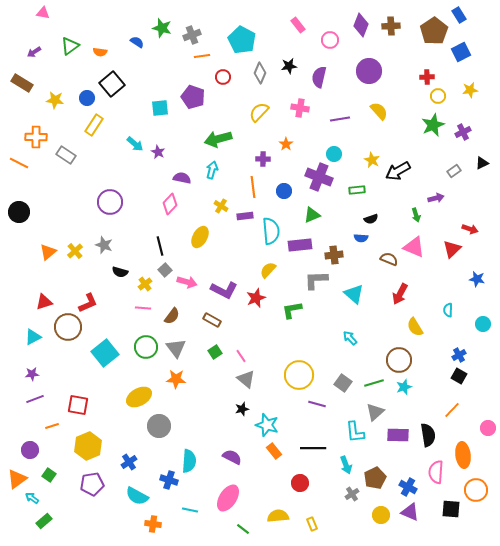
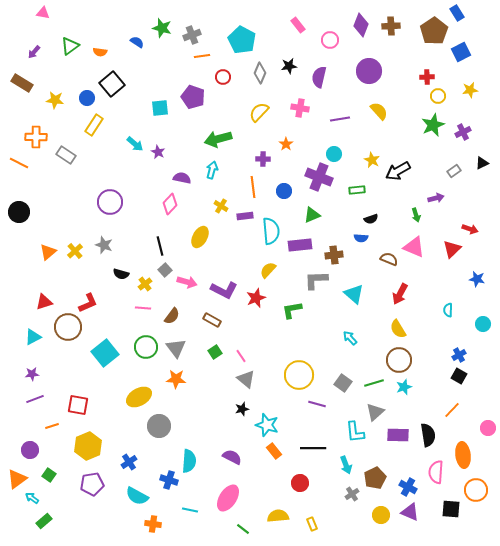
blue rectangle at (459, 15): moved 2 px left, 2 px up
purple arrow at (34, 52): rotated 16 degrees counterclockwise
black semicircle at (120, 272): moved 1 px right, 2 px down
yellow semicircle at (415, 327): moved 17 px left, 2 px down
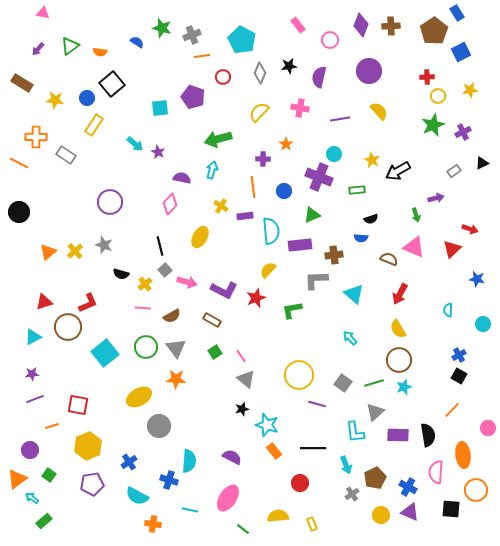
purple arrow at (34, 52): moved 4 px right, 3 px up
brown semicircle at (172, 316): rotated 24 degrees clockwise
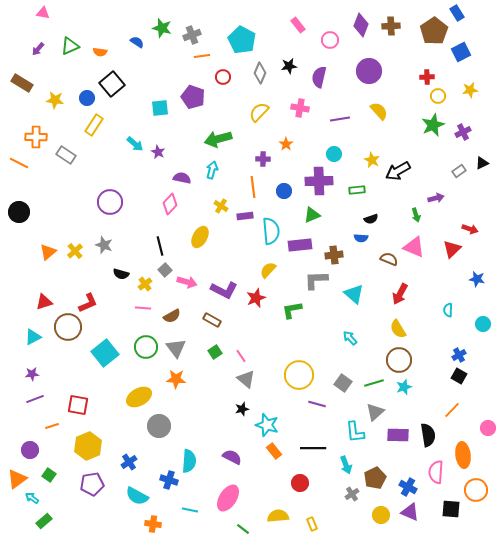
green triangle at (70, 46): rotated 12 degrees clockwise
gray rectangle at (454, 171): moved 5 px right
purple cross at (319, 177): moved 4 px down; rotated 24 degrees counterclockwise
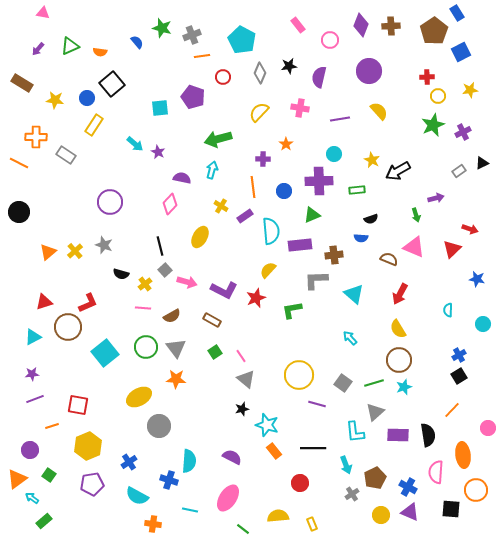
blue semicircle at (137, 42): rotated 16 degrees clockwise
purple rectangle at (245, 216): rotated 28 degrees counterclockwise
black square at (459, 376): rotated 28 degrees clockwise
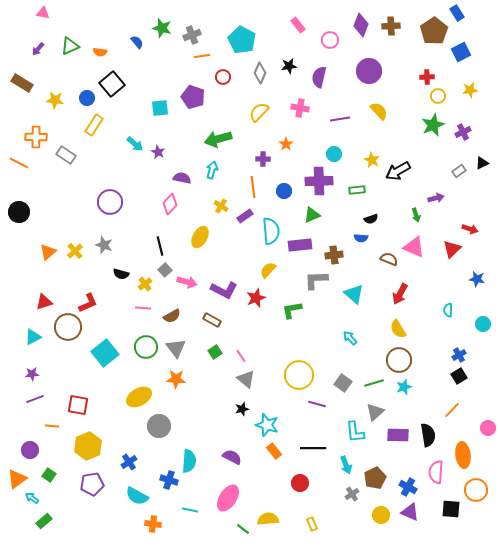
orange line at (52, 426): rotated 24 degrees clockwise
yellow semicircle at (278, 516): moved 10 px left, 3 px down
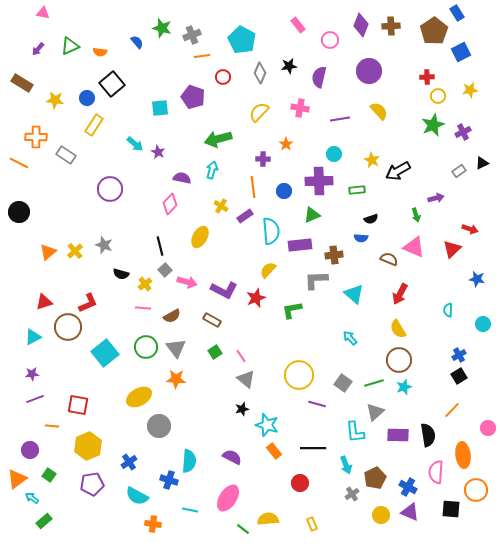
purple circle at (110, 202): moved 13 px up
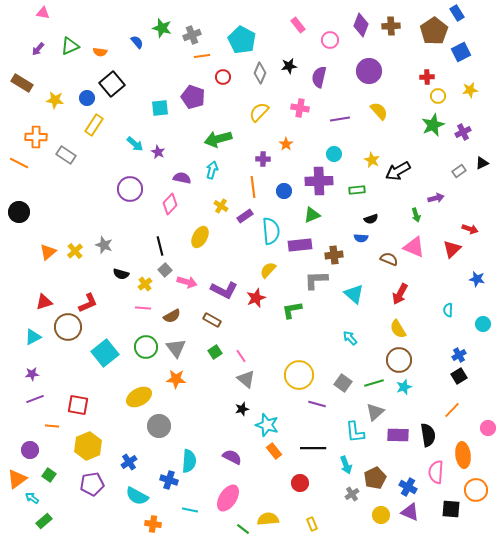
purple circle at (110, 189): moved 20 px right
